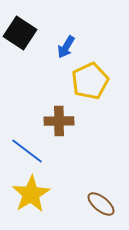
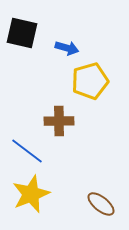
black square: moved 2 px right; rotated 20 degrees counterclockwise
blue arrow: moved 1 px right, 1 px down; rotated 105 degrees counterclockwise
yellow pentagon: rotated 9 degrees clockwise
yellow star: rotated 9 degrees clockwise
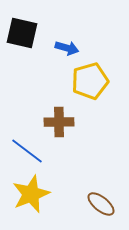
brown cross: moved 1 px down
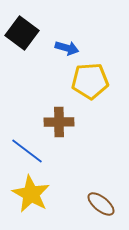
black square: rotated 24 degrees clockwise
yellow pentagon: rotated 12 degrees clockwise
yellow star: rotated 21 degrees counterclockwise
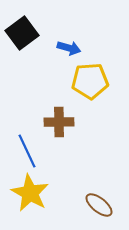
black square: rotated 16 degrees clockwise
blue arrow: moved 2 px right
blue line: rotated 28 degrees clockwise
yellow star: moved 1 px left, 1 px up
brown ellipse: moved 2 px left, 1 px down
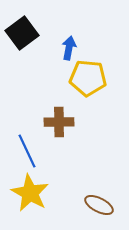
blue arrow: rotated 95 degrees counterclockwise
yellow pentagon: moved 2 px left, 3 px up; rotated 9 degrees clockwise
brown ellipse: rotated 12 degrees counterclockwise
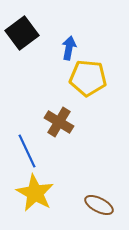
brown cross: rotated 32 degrees clockwise
yellow star: moved 5 px right
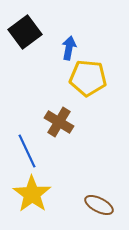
black square: moved 3 px right, 1 px up
yellow star: moved 3 px left, 1 px down; rotated 6 degrees clockwise
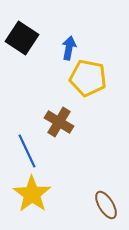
black square: moved 3 px left, 6 px down; rotated 20 degrees counterclockwise
yellow pentagon: rotated 6 degrees clockwise
brown ellipse: moved 7 px right; rotated 32 degrees clockwise
